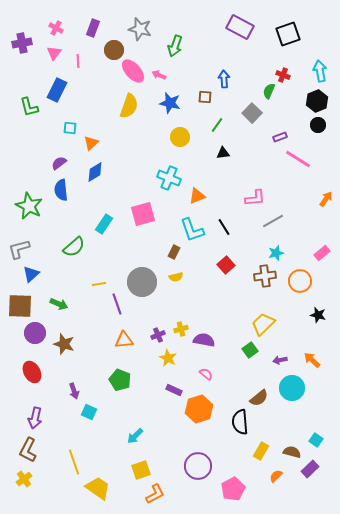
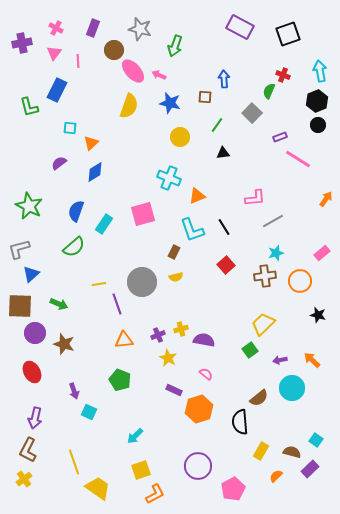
blue semicircle at (61, 190): moved 15 px right, 21 px down; rotated 25 degrees clockwise
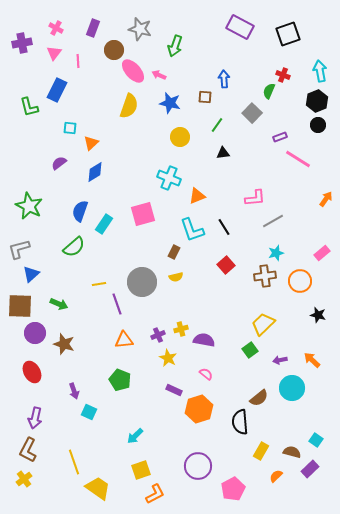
blue semicircle at (76, 211): moved 4 px right
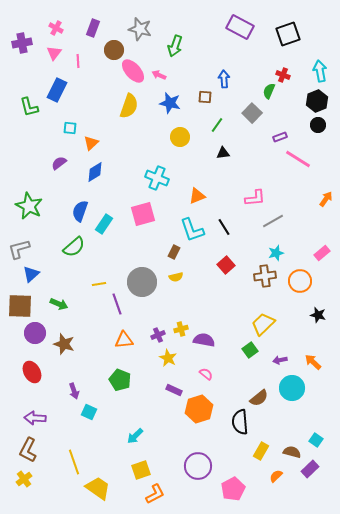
cyan cross at (169, 178): moved 12 px left
orange arrow at (312, 360): moved 1 px right, 2 px down
purple arrow at (35, 418): rotated 80 degrees clockwise
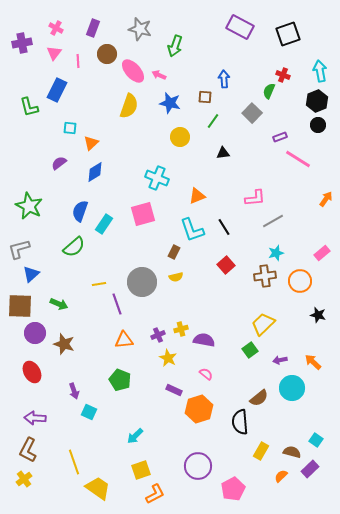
brown circle at (114, 50): moved 7 px left, 4 px down
green line at (217, 125): moved 4 px left, 4 px up
orange semicircle at (276, 476): moved 5 px right
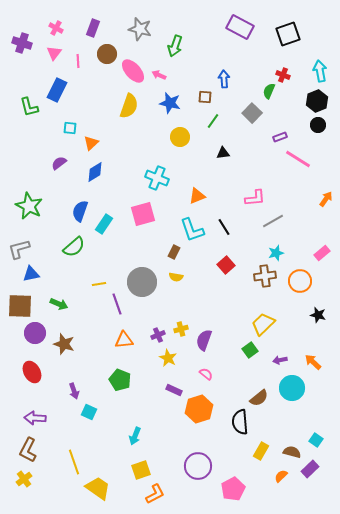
purple cross at (22, 43): rotated 30 degrees clockwise
blue triangle at (31, 274): rotated 30 degrees clockwise
yellow semicircle at (176, 277): rotated 24 degrees clockwise
purple semicircle at (204, 340): rotated 80 degrees counterclockwise
cyan arrow at (135, 436): rotated 24 degrees counterclockwise
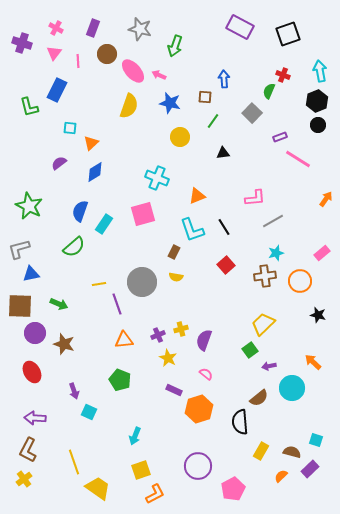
purple arrow at (280, 360): moved 11 px left, 6 px down
cyan square at (316, 440): rotated 16 degrees counterclockwise
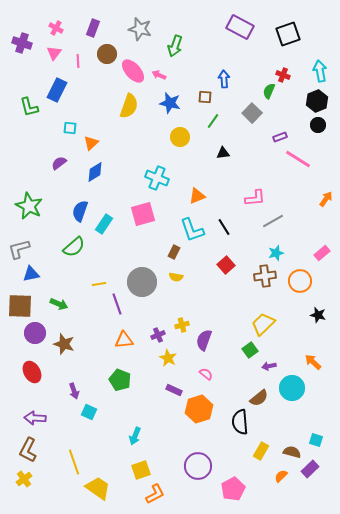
yellow cross at (181, 329): moved 1 px right, 4 px up
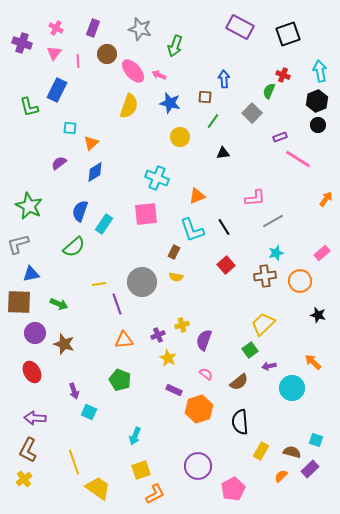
pink square at (143, 214): moved 3 px right; rotated 10 degrees clockwise
gray L-shape at (19, 249): moved 1 px left, 5 px up
brown square at (20, 306): moved 1 px left, 4 px up
brown semicircle at (259, 398): moved 20 px left, 16 px up
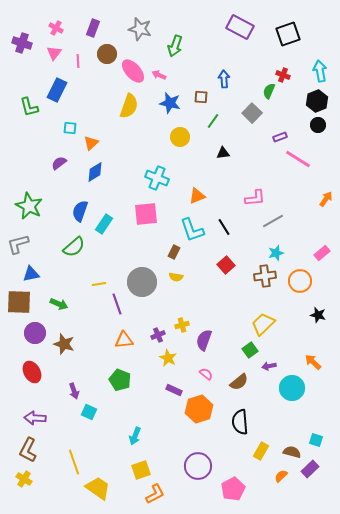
brown square at (205, 97): moved 4 px left
yellow cross at (24, 479): rotated 21 degrees counterclockwise
